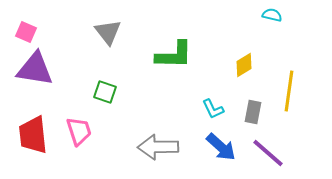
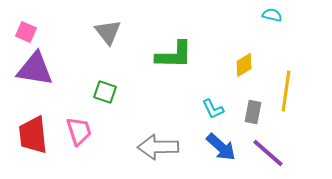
yellow line: moved 3 px left
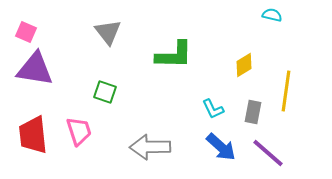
gray arrow: moved 8 px left
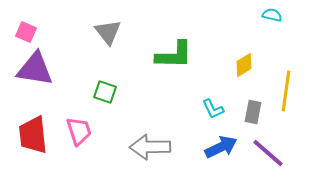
blue arrow: rotated 68 degrees counterclockwise
